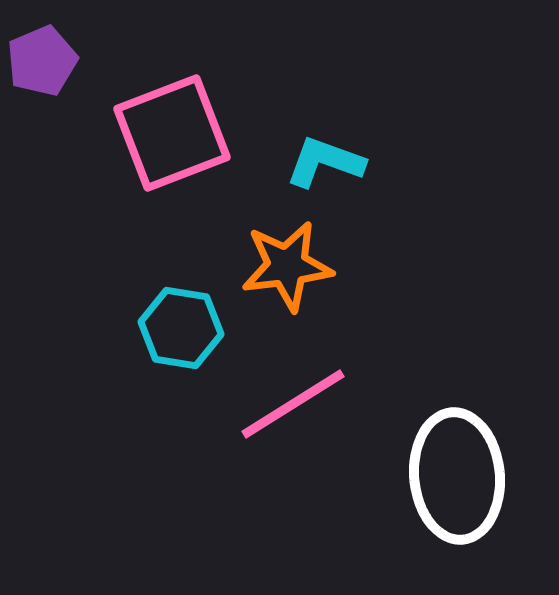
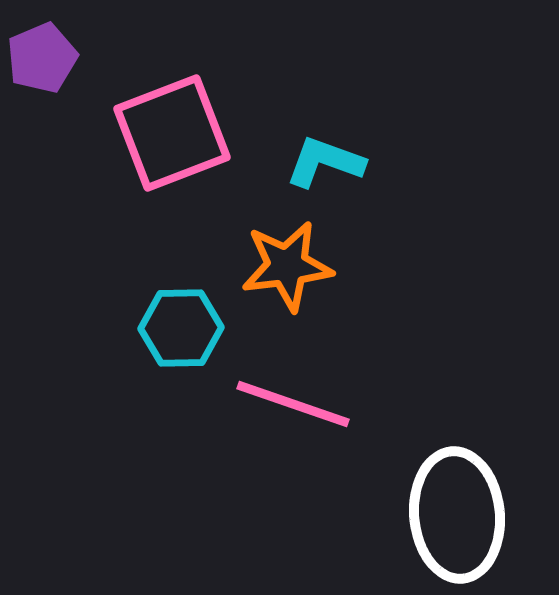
purple pentagon: moved 3 px up
cyan hexagon: rotated 10 degrees counterclockwise
pink line: rotated 51 degrees clockwise
white ellipse: moved 39 px down
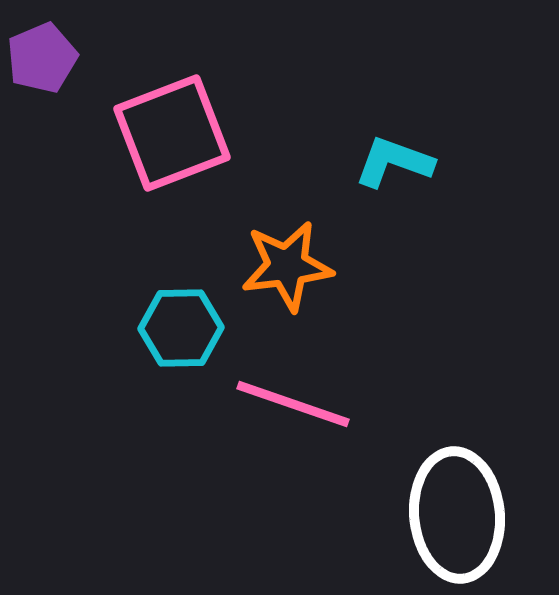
cyan L-shape: moved 69 px right
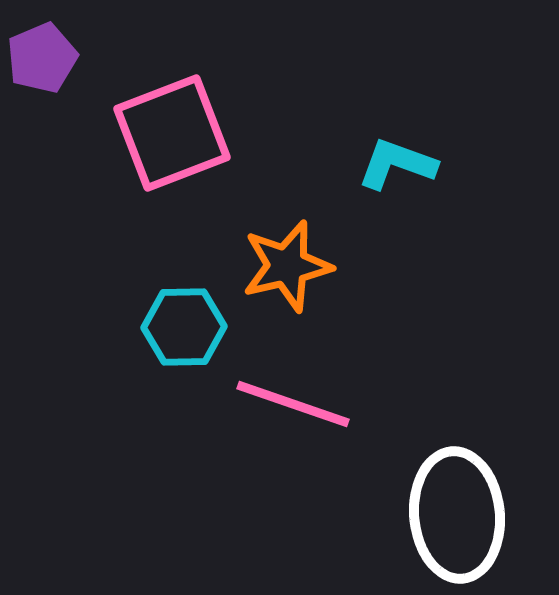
cyan L-shape: moved 3 px right, 2 px down
orange star: rotated 6 degrees counterclockwise
cyan hexagon: moved 3 px right, 1 px up
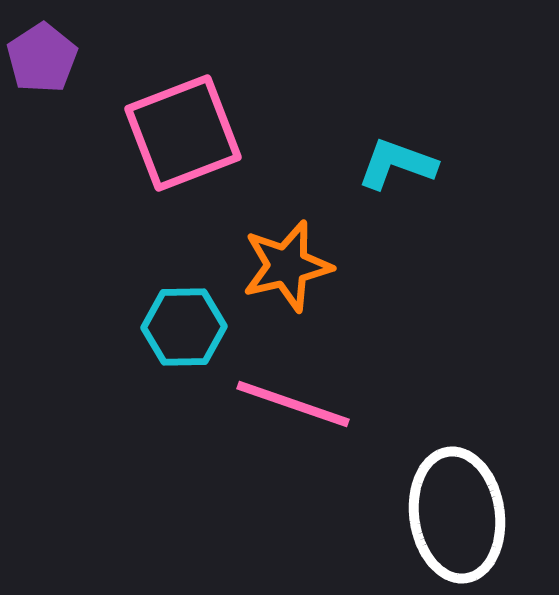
purple pentagon: rotated 10 degrees counterclockwise
pink square: moved 11 px right
white ellipse: rotated 3 degrees counterclockwise
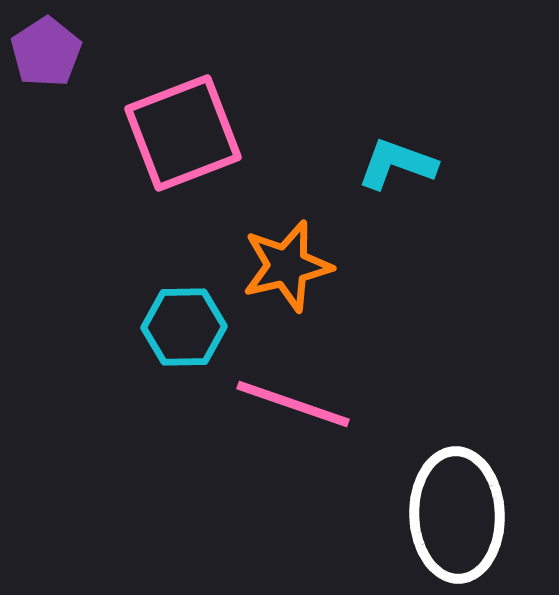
purple pentagon: moved 4 px right, 6 px up
white ellipse: rotated 6 degrees clockwise
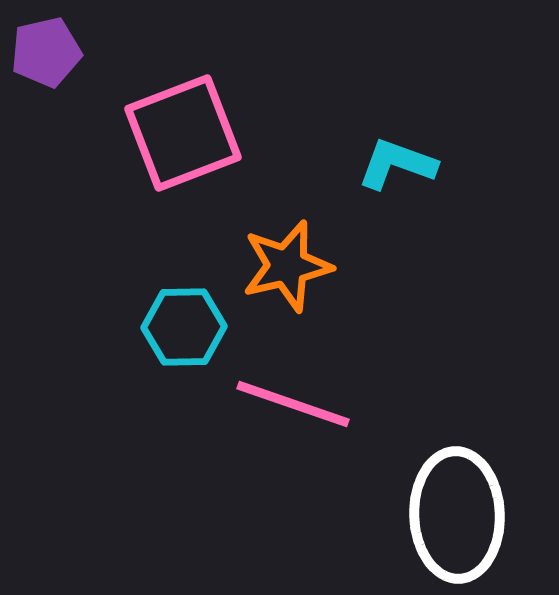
purple pentagon: rotated 20 degrees clockwise
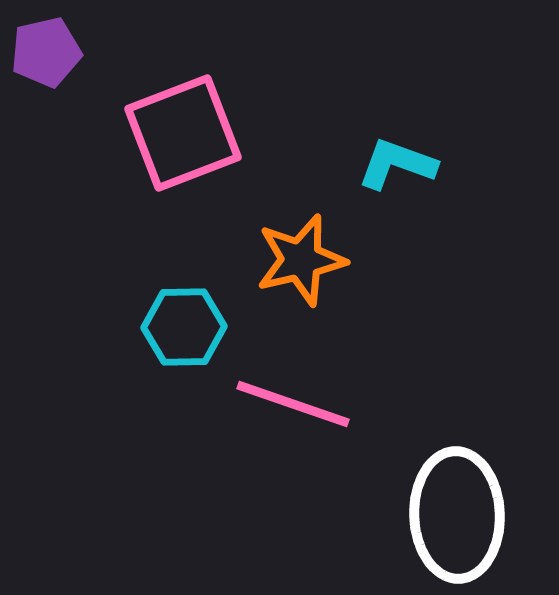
orange star: moved 14 px right, 6 px up
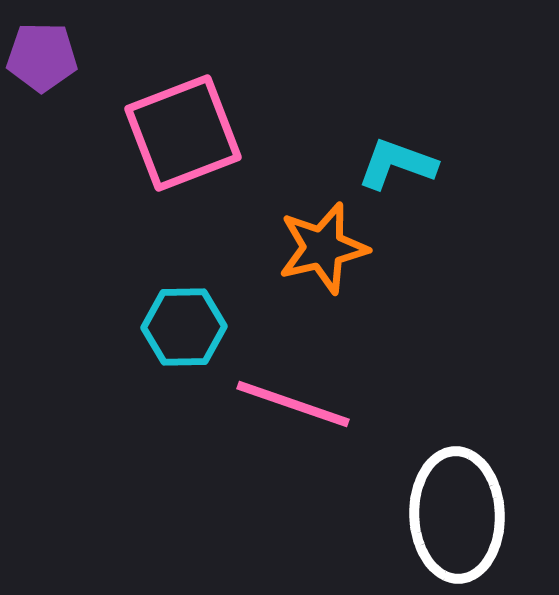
purple pentagon: moved 4 px left, 5 px down; rotated 14 degrees clockwise
orange star: moved 22 px right, 12 px up
